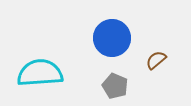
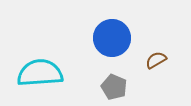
brown semicircle: rotated 10 degrees clockwise
gray pentagon: moved 1 px left, 1 px down
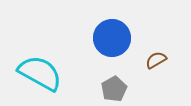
cyan semicircle: rotated 33 degrees clockwise
gray pentagon: moved 2 px down; rotated 20 degrees clockwise
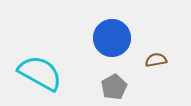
brown semicircle: rotated 20 degrees clockwise
gray pentagon: moved 2 px up
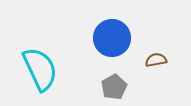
cyan semicircle: moved 4 px up; rotated 36 degrees clockwise
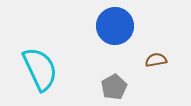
blue circle: moved 3 px right, 12 px up
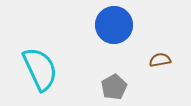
blue circle: moved 1 px left, 1 px up
brown semicircle: moved 4 px right
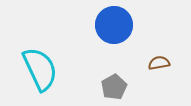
brown semicircle: moved 1 px left, 3 px down
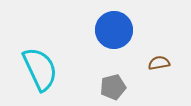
blue circle: moved 5 px down
gray pentagon: moved 1 px left; rotated 15 degrees clockwise
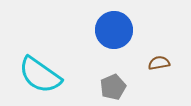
cyan semicircle: moved 6 px down; rotated 150 degrees clockwise
gray pentagon: rotated 10 degrees counterclockwise
